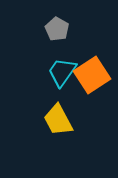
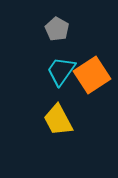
cyan trapezoid: moved 1 px left, 1 px up
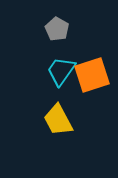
orange square: rotated 15 degrees clockwise
